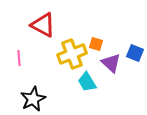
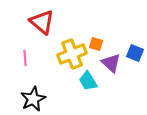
red triangle: moved 1 px left, 3 px up; rotated 12 degrees clockwise
pink line: moved 6 px right
cyan trapezoid: moved 1 px right, 1 px up
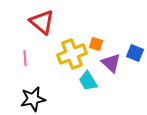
black star: rotated 15 degrees clockwise
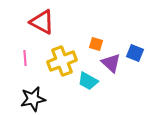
red triangle: rotated 12 degrees counterclockwise
yellow cross: moved 10 px left, 7 px down
cyan trapezoid: rotated 30 degrees counterclockwise
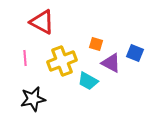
purple triangle: rotated 15 degrees counterclockwise
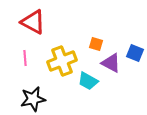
red triangle: moved 9 px left
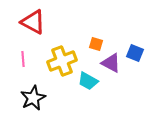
pink line: moved 2 px left, 1 px down
black star: moved 1 px up; rotated 15 degrees counterclockwise
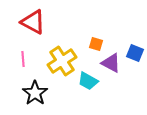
yellow cross: rotated 12 degrees counterclockwise
black star: moved 2 px right, 5 px up; rotated 10 degrees counterclockwise
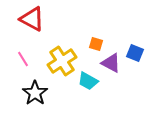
red triangle: moved 1 px left, 3 px up
pink line: rotated 28 degrees counterclockwise
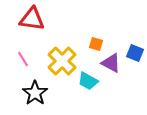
red triangle: rotated 20 degrees counterclockwise
yellow cross: rotated 12 degrees counterclockwise
